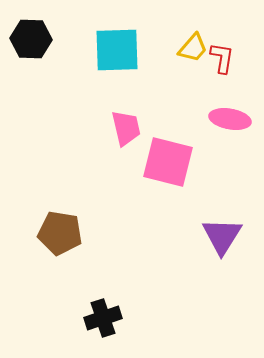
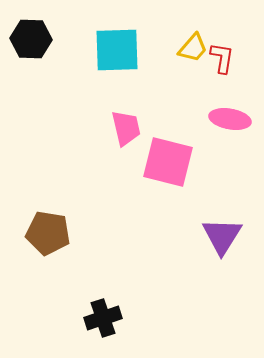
brown pentagon: moved 12 px left
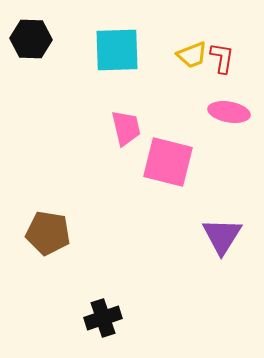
yellow trapezoid: moved 1 px left, 7 px down; rotated 28 degrees clockwise
pink ellipse: moved 1 px left, 7 px up
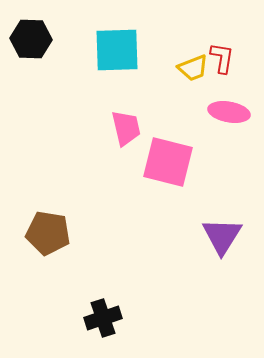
yellow trapezoid: moved 1 px right, 13 px down
